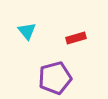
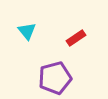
red rectangle: rotated 18 degrees counterclockwise
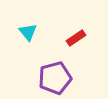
cyan triangle: moved 1 px right, 1 px down
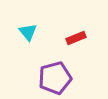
red rectangle: rotated 12 degrees clockwise
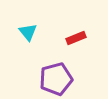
purple pentagon: moved 1 px right, 1 px down
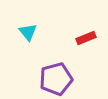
red rectangle: moved 10 px right
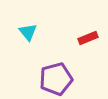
red rectangle: moved 2 px right
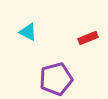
cyan triangle: rotated 24 degrees counterclockwise
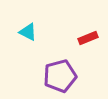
purple pentagon: moved 4 px right, 3 px up
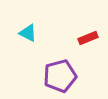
cyan triangle: moved 1 px down
